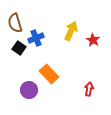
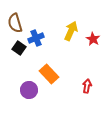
red star: moved 1 px up
red arrow: moved 2 px left, 3 px up
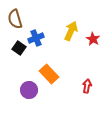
brown semicircle: moved 4 px up
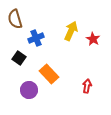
black square: moved 10 px down
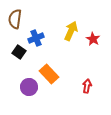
brown semicircle: rotated 24 degrees clockwise
black square: moved 6 px up
purple circle: moved 3 px up
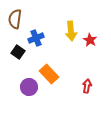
yellow arrow: rotated 150 degrees clockwise
red star: moved 3 px left, 1 px down
black square: moved 1 px left
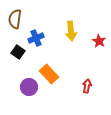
red star: moved 9 px right, 1 px down
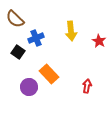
brown semicircle: rotated 54 degrees counterclockwise
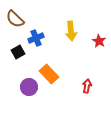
black square: rotated 24 degrees clockwise
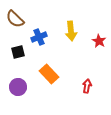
blue cross: moved 3 px right, 1 px up
black square: rotated 16 degrees clockwise
purple circle: moved 11 px left
